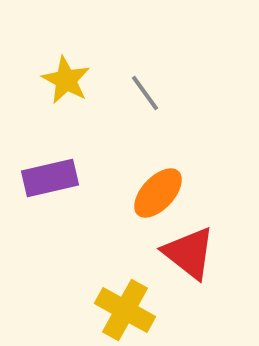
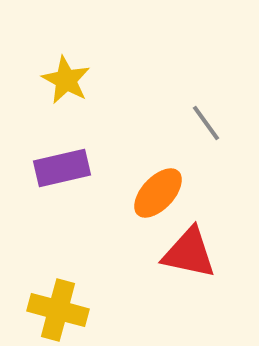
gray line: moved 61 px right, 30 px down
purple rectangle: moved 12 px right, 10 px up
red triangle: rotated 26 degrees counterclockwise
yellow cross: moved 67 px left; rotated 14 degrees counterclockwise
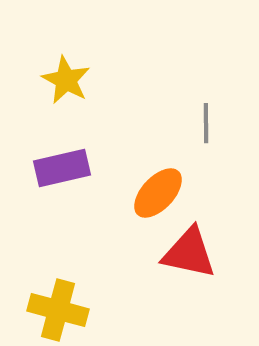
gray line: rotated 36 degrees clockwise
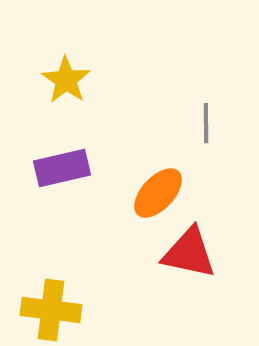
yellow star: rotated 6 degrees clockwise
yellow cross: moved 7 px left; rotated 8 degrees counterclockwise
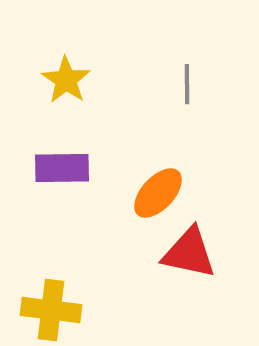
gray line: moved 19 px left, 39 px up
purple rectangle: rotated 12 degrees clockwise
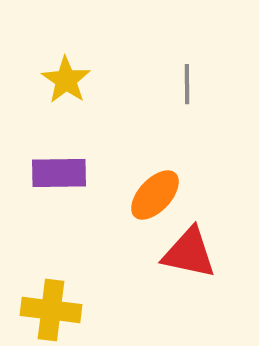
purple rectangle: moved 3 px left, 5 px down
orange ellipse: moved 3 px left, 2 px down
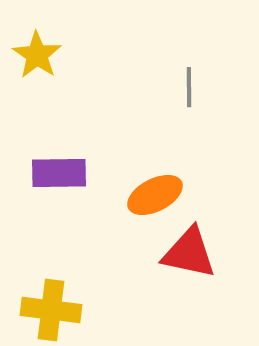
yellow star: moved 29 px left, 25 px up
gray line: moved 2 px right, 3 px down
orange ellipse: rotated 20 degrees clockwise
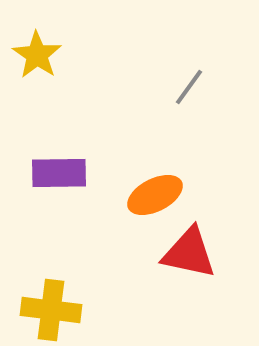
gray line: rotated 36 degrees clockwise
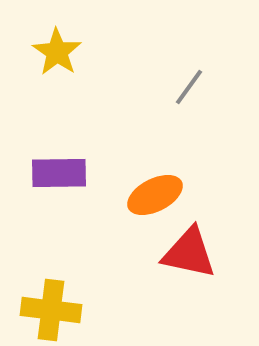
yellow star: moved 20 px right, 3 px up
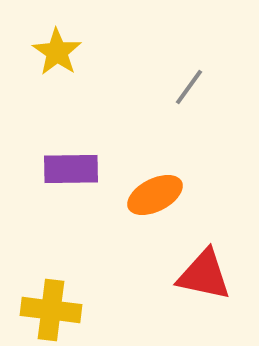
purple rectangle: moved 12 px right, 4 px up
red triangle: moved 15 px right, 22 px down
